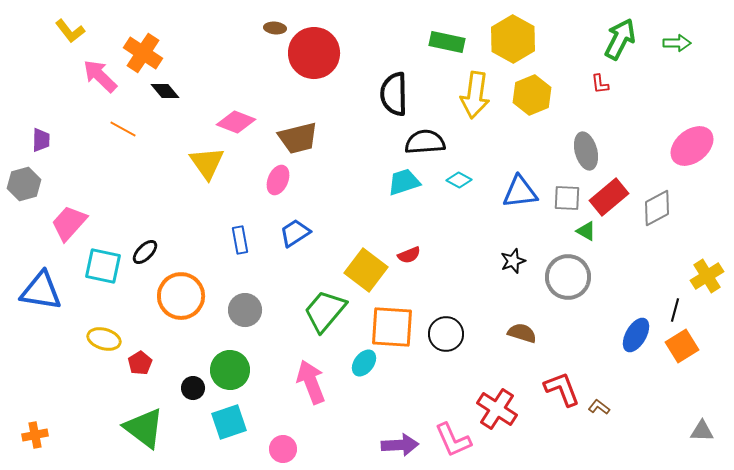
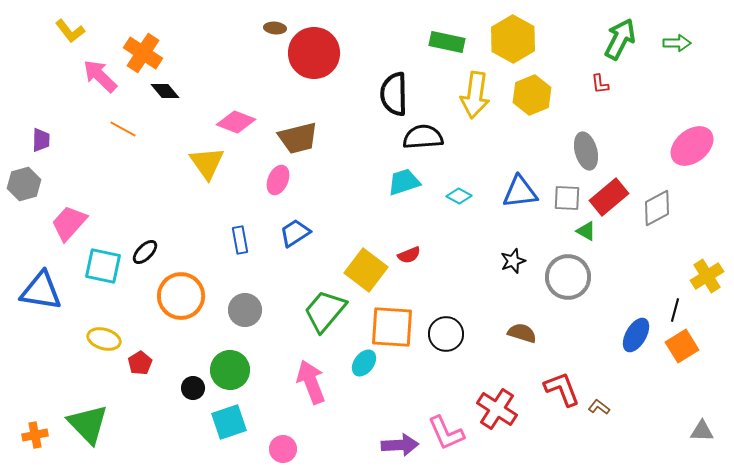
black semicircle at (425, 142): moved 2 px left, 5 px up
cyan diamond at (459, 180): moved 16 px down
green triangle at (144, 428): moved 56 px left, 4 px up; rotated 9 degrees clockwise
pink L-shape at (453, 440): moved 7 px left, 7 px up
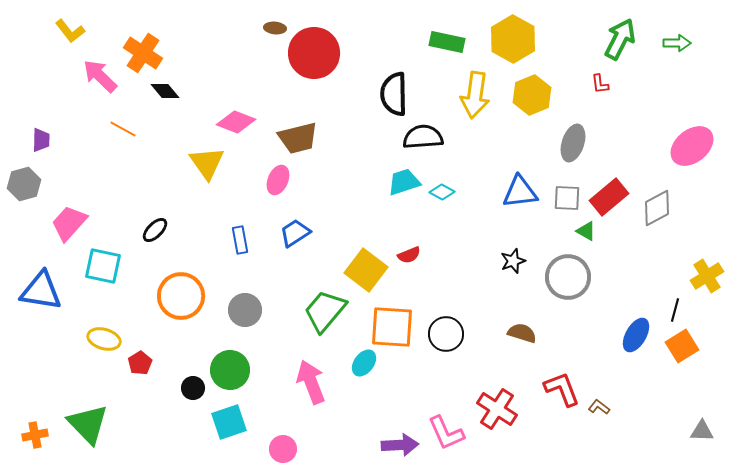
gray ellipse at (586, 151): moved 13 px left, 8 px up; rotated 33 degrees clockwise
cyan diamond at (459, 196): moved 17 px left, 4 px up
black ellipse at (145, 252): moved 10 px right, 22 px up
